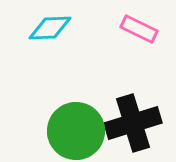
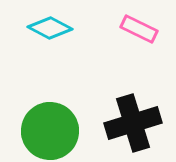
cyan diamond: rotated 30 degrees clockwise
green circle: moved 26 px left
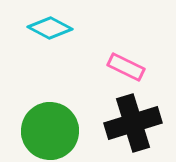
pink rectangle: moved 13 px left, 38 px down
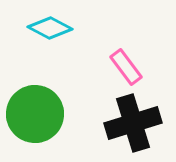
pink rectangle: rotated 27 degrees clockwise
green circle: moved 15 px left, 17 px up
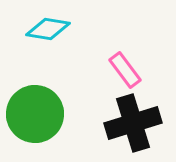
cyan diamond: moved 2 px left, 1 px down; rotated 18 degrees counterclockwise
pink rectangle: moved 1 px left, 3 px down
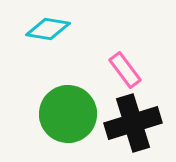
green circle: moved 33 px right
